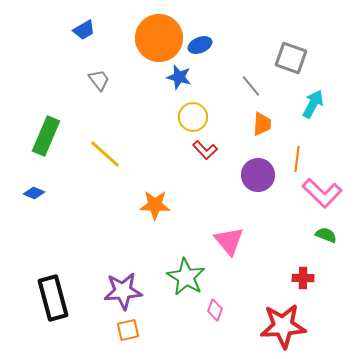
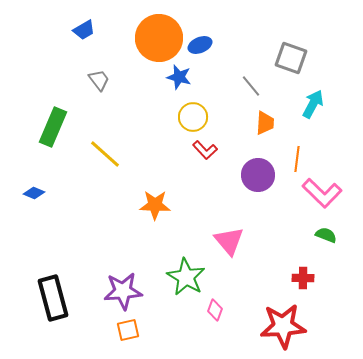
orange trapezoid: moved 3 px right, 1 px up
green rectangle: moved 7 px right, 9 px up
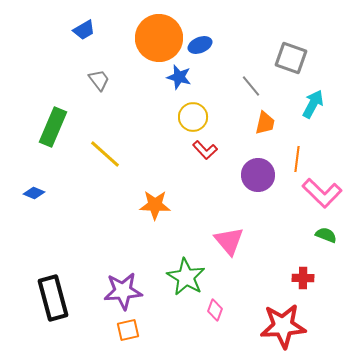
orange trapezoid: rotated 10 degrees clockwise
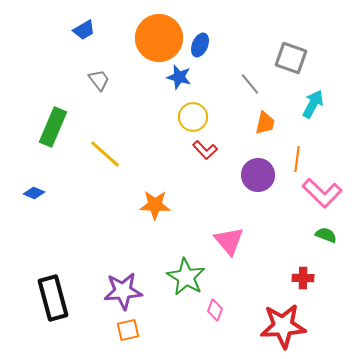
blue ellipse: rotated 45 degrees counterclockwise
gray line: moved 1 px left, 2 px up
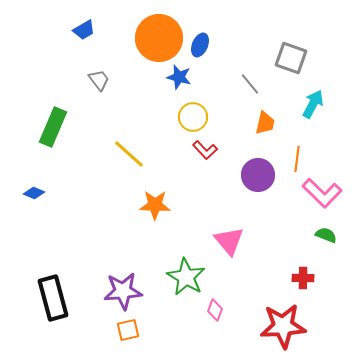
yellow line: moved 24 px right
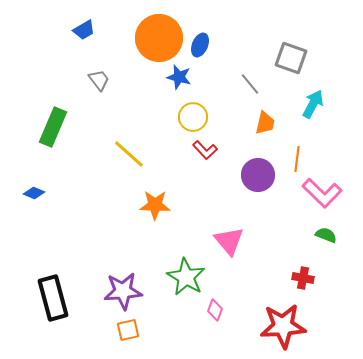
red cross: rotated 10 degrees clockwise
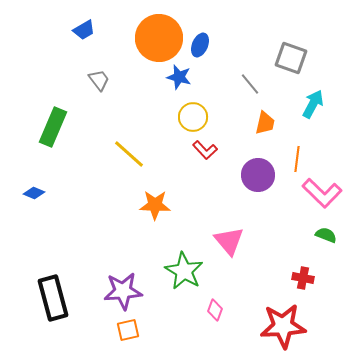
green star: moved 2 px left, 6 px up
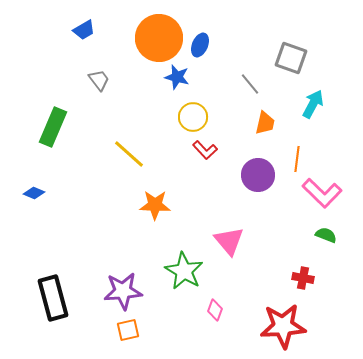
blue star: moved 2 px left
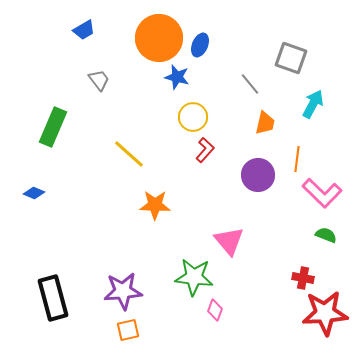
red L-shape: rotated 95 degrees counterclockwise
green star: moved 10 px right, 6 px down; rotated 24 degrees counterclockwise
red star: moved 42 px right, 13 px up
